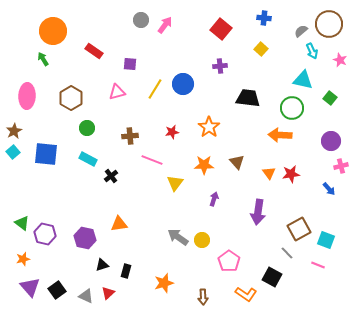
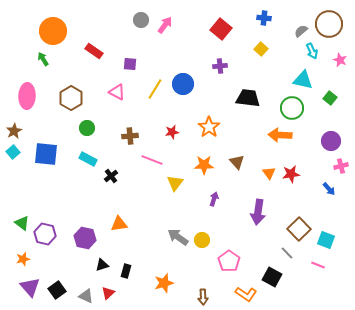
pink triangle at (117, 92): rotated 42 degrees clockwise
brown square at (299, 229): rotated 15 degrees counterclockwise
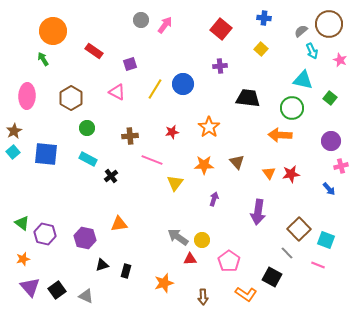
purple square at (130, 64): rotated 24 degrees counterclockwise
red triangle at (108, 293): moved 82 px right, 34 px up; rotated 40 degrees clockwise
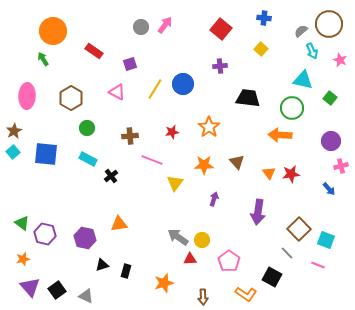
gray circle at (141, 20): moved 7 px down
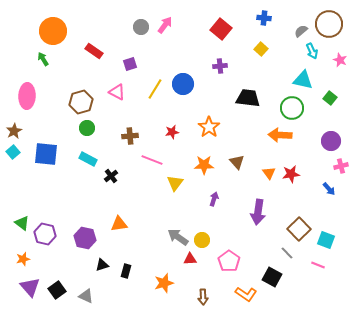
brown hexagon at (71, 98): moved 10 px right, 4 px down; rotated 15 degrees clockwise
